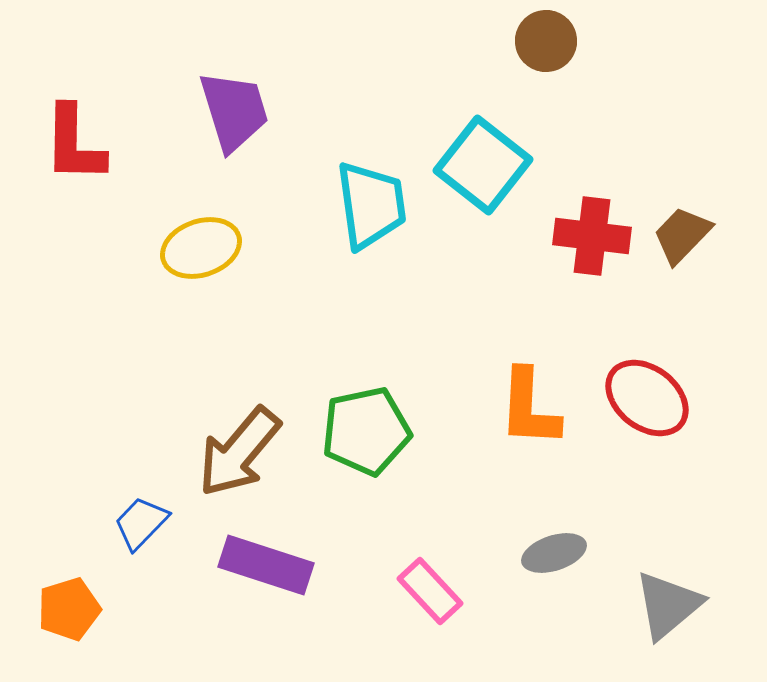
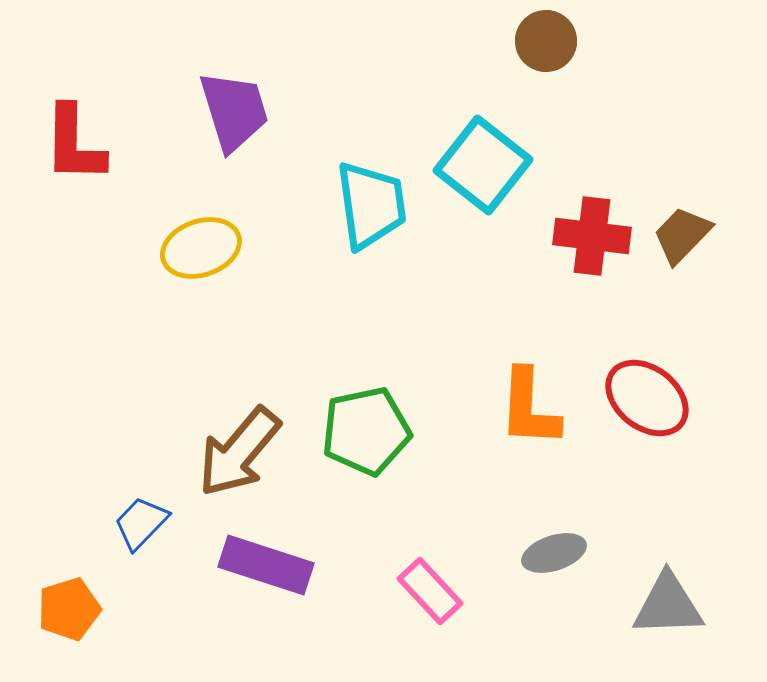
gray triangle: rotated 38 degrees clockwise
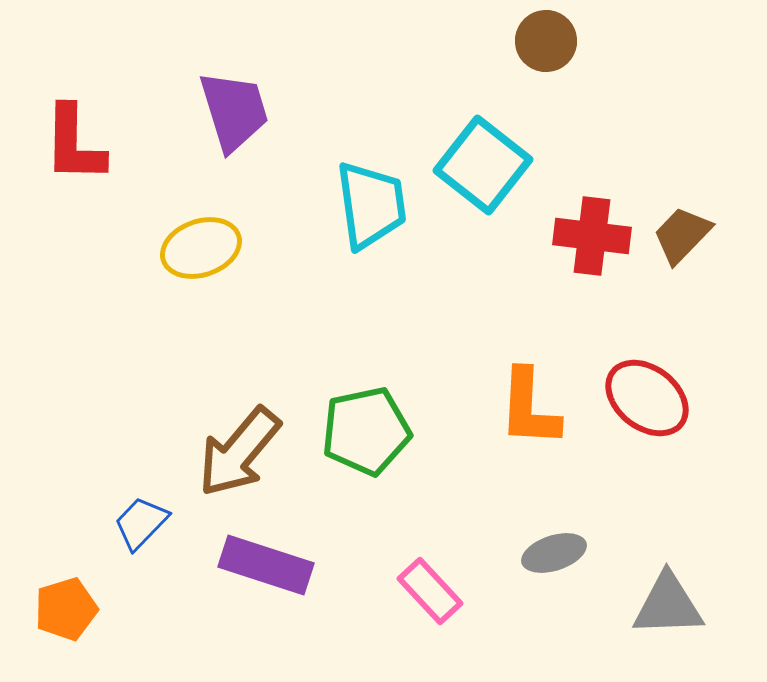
orange pentagon: moved 3 px left
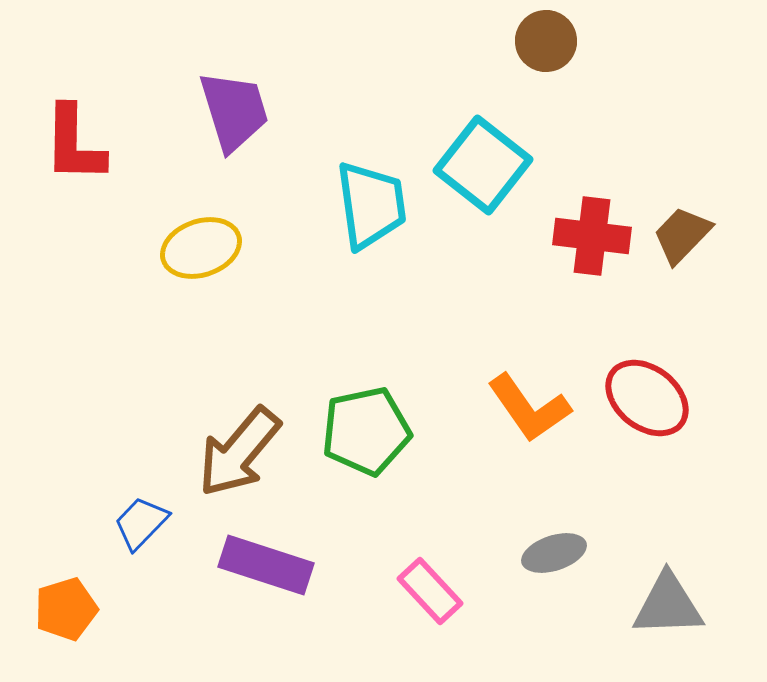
orange L-shape: rotated 38 degrees counterclockwise
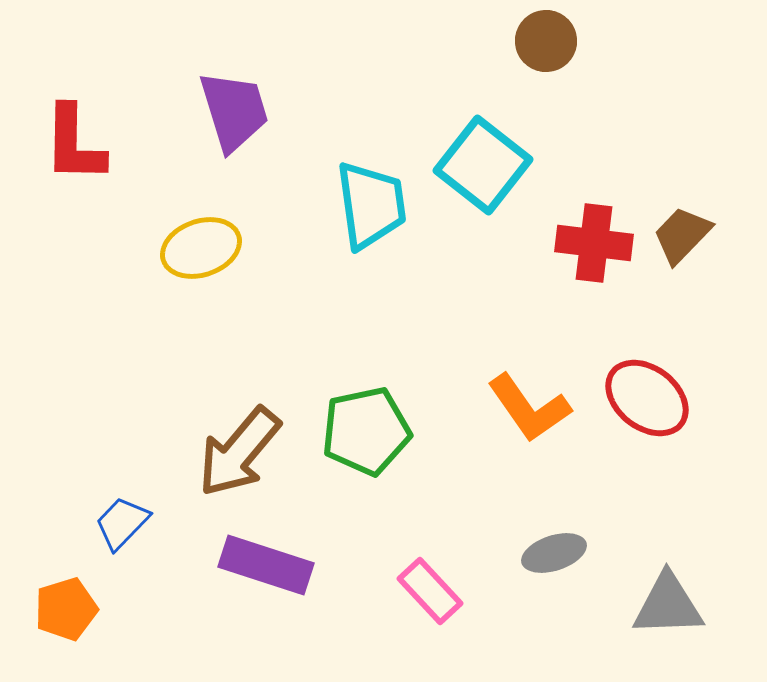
red cross: moved 2 px right, 7 px down
blue trapezoid: moved 19 px left
